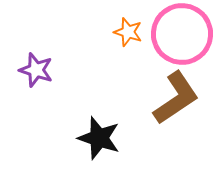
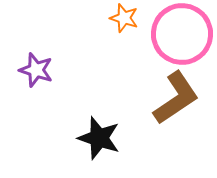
orange star: moved 4 px left, 14 px up
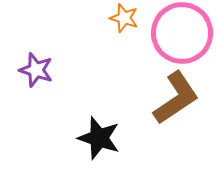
pink circle: moved 1 px up
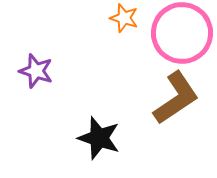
purple star: moved 1 px down
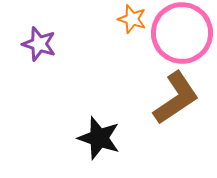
orange star: moved 8 px right, 1 px down
purple star: moved 3 px right, 27 px up
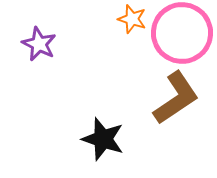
purple star: rotated 8 degrees clockwise
black star: moved 4 px right, 1 px down
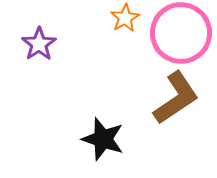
orange star: moved 7 px left, 1 px up; rotated 24 degrees clockwise
pink circle: moved 1 px left
purple star: rotated 12 degrees clockwise
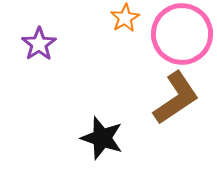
pink circle: moved 1 px right, 1 px down
black star: moved 1 px left, 1 px up
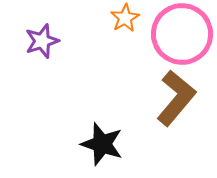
purple star: moved 3 px right, 3 px up; rotated 16 degrees clockwise
brown L-shape: rotated 16 degrees counterclockwise
black star: moved 6 px down
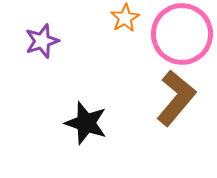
black star: moved 16 px left, 21 px up
